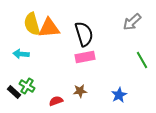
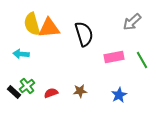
pink rectangle: moved 29 px right
green cross: rotated 21 degrees clockwise
red semicircle: moved 5 px left, 8 px up
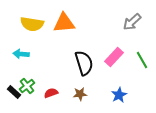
yellow semicircle: rotated 65 degrees counterclockwise
orange triangle: moved 15 px right, 5 px up
black semicircle: moved 29 px down
pink rectangle: rotated 36 degrees counterclockwise
brown star: moved 3 px down
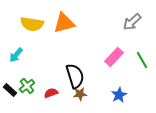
orange triangle: rotated 10 degrees counterclockwise
cyan arrow: moved 5 px left, 1 px down; rotated 56 degrees counterclockwise
black semicircle: moved 9 px left, 13 px down
black rectangle: moved 4 px left, 2 px up
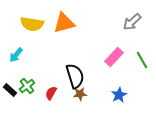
red semicircle: rotated 40 degrees counterclockwise
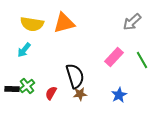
cyan arrow: moved 8 px right, 5 px up
black rectangle: moved 2 px right, 1 px up; rotated 40 degrees counterclockwise
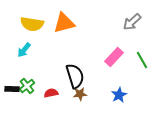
red semicircle: rotated 48 degrees clockwise
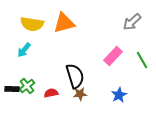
pink rectangle: moved 1 px left, 1 px up
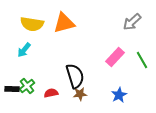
pink rectangle: moved 2 px right, 1 px down
